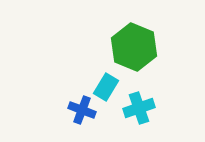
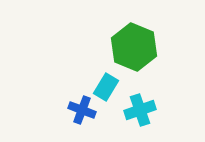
cyan cross: moved 1 px right, 2 px down
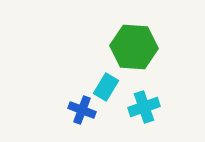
green hexagon: rotated 18 degrees counterclockwise
cyan cross: moved 4 px right, 3 px up
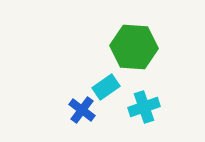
cyan rectangle: rotated 24 degrees clockwise
blue cross: rotated 16 degrees clockwise
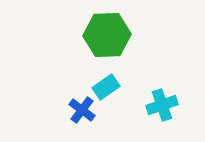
green hexagon: moved 27 px left, 12 px up; rotated 6 degrees counterclockwise
cyan cross: moved 18 px right, 2 px up
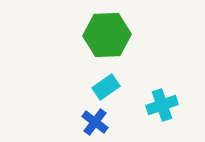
blue cross: moved 13 px right, 12 px down
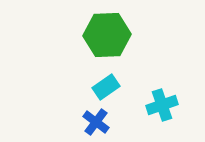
blue cross: moved 1 px right
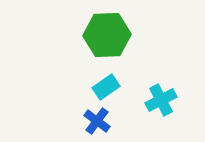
cyan cross: moved 1 px left, 5 px up; rotated 8 degrees counterclockwise
blue cross: moved 1 px right, 1 px up
